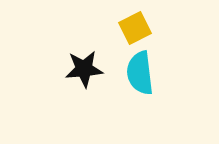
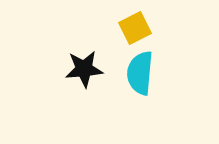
cyan semicircle: rotated 12 degrees clockwise
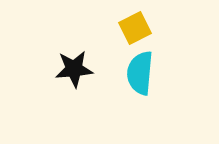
black star: moved 10 px left
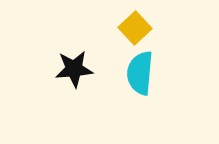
yellow square: rotated 16 degrees counterclockwise
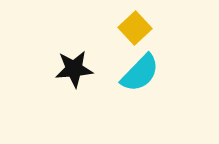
cyan semicircle: rotated 141 degrees counterclockwise
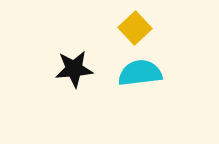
cyan semicircle: rotated 141 degrees counterclockwise
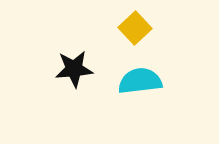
cyan semicircle: moved 8 px down
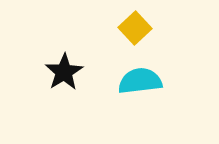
black star: moved 10 px left, 3 px down; rotated 27 degrees counterclockwise
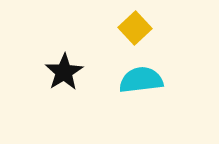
cyan semicircle: moved 1 px right, 1 px up
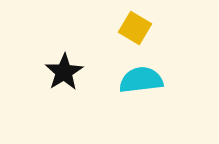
yellow square: rotated 16 degrees counterclockwise
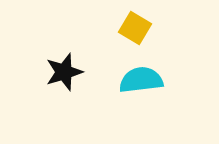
black star: rotated 15 degrees clockwise
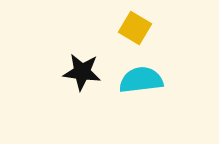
black star: moved 18 px right; rotated 24 degrees clockwise
